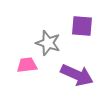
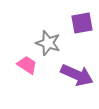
purple square: moved 3 px up; rotated 15 degrees counterclockwise
pink trapezoid: rotated 40 degrees clockwise
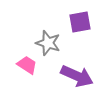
purple square: moved 2 px left, 1 px up
purple arrow: moved 1 px down
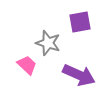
pink trapezoid: rotated 10 degrees clockwise
purple arrow: moved 2 px right, 1 px up
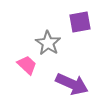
gray star: rotated 15 degrees clockwise
purple arrow: moved 7 px left, 9 px down
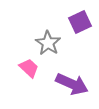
purple square: rotated 15 degrees counterclockwise
pink trapezoid: moved 2 px right, 3 px down
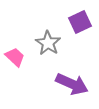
pink trapezoid: moved 14 px left, 11 px up
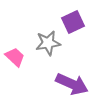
purple square: moved 7 px left
gray star: rotated 30 degrees clockwise
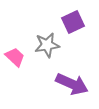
gray star: moved 1 px left, 2 px down
